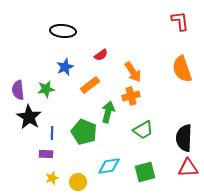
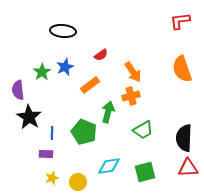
red L-shape: rotated 90 degrees counterclockwise
green star: moved 4 px left, 17 px up; rotated 24 degrees counterclockwise
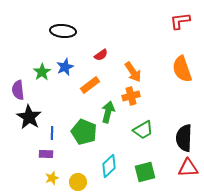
cyan diamond: rotated 35 degrees counterclockwise
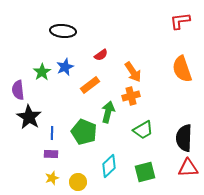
purple rectangle: moved 5 px right
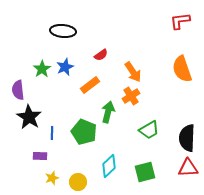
green star: moved 3 px up
orange cross: rotated 18 degrees counterclockwise
green trapezoid: moved 6 px right
black semicircle: moved 3 px right
purple rectangle: moved 11 px left, 2 px down
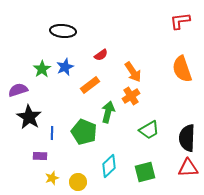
purple semicircle: rotated 78 degrees clockwise
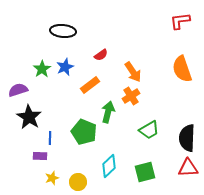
blue line: moved 2 px left, 5 px down
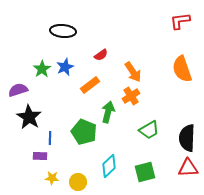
yellow star: rotated 24 degrees clockwise
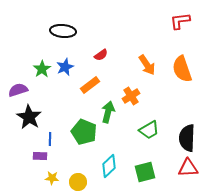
orange arrow: moved 14 px right, 7 px up
blue line: moved 1 px down
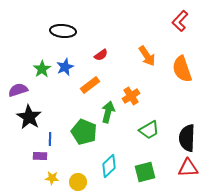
red L-shape: rotated 40 degrees counterclockwise
orange arrow: moved 9 px up
